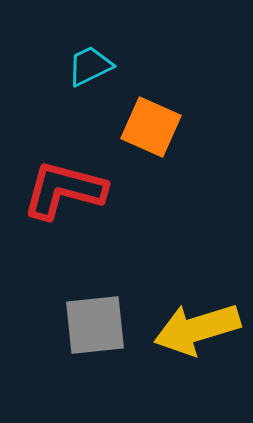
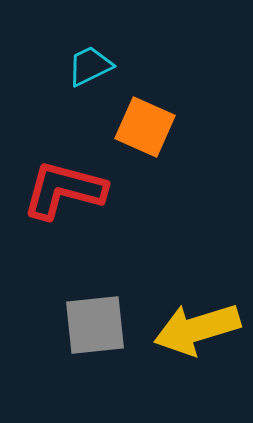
orange square: moved 6 px left
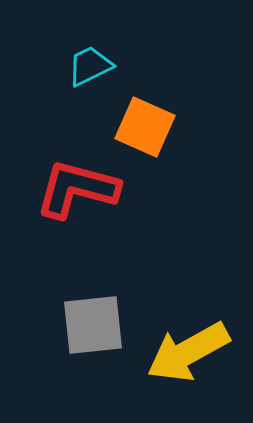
red L-shape: moved 13 px right, 1 px up
gray square: moved 2 px left
yellow arrow: moved 9 px left, 23 px down; rotated 12 degrees counterclockwise
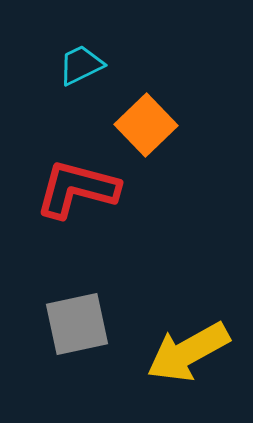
cyan trapezoid: moved 9 px left, 1 px up
orange square: moved 1 px right, 2 px up; rotated 22 degrees clockwise
gray square: moved 16 px left, 1 px up; rotated 6 degrees counterclockwise
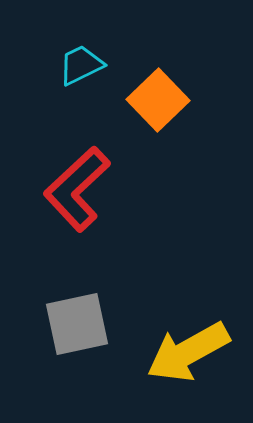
orange square: moved 12 px right, 25 px up
red L-shape: rotated 58 degrees counterclockwise
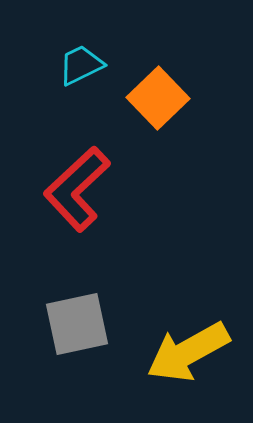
orange square: moved 2 px up
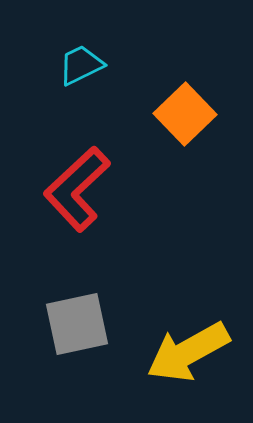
orange square: moved 27 px right, 16 px down
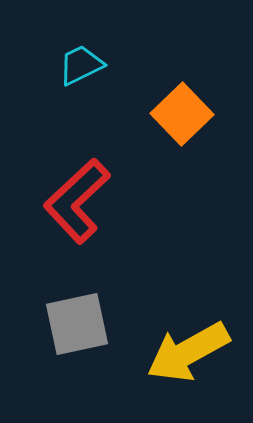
orange square: moved 3 px left
red L-shape: moved 12 px down
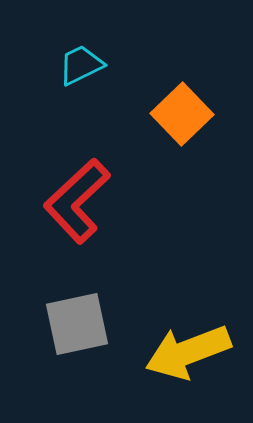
yellow arrow: rotated 8 degrees clockwise
